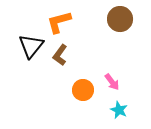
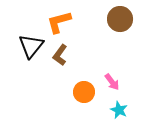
orange circle: moved 1 px right, 2 px down
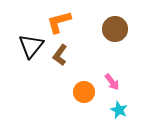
brown circle: moved 5 px left, 10 px down
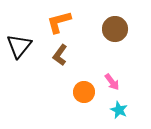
black triangle: moved 12 px left
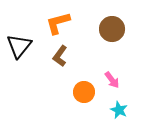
orange L-shape: moved 1 px left, 1 px down
brown circle: moved 3 px left
brown L-shape: moved 1 px down
pink arrow: moved 2 px up
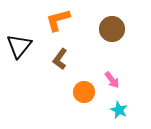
orange L-shape: moved 3 px up
brown L-shape: moved 3 px down
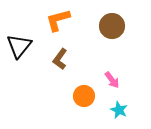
brown circle: moved 3 px up
orange circle: moved 4 px down
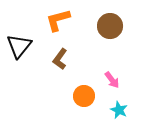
brown circle: moved 2 px left
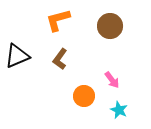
black triangle: moved 2 px left, 10 px down; rotated 28 degrees clockwise
